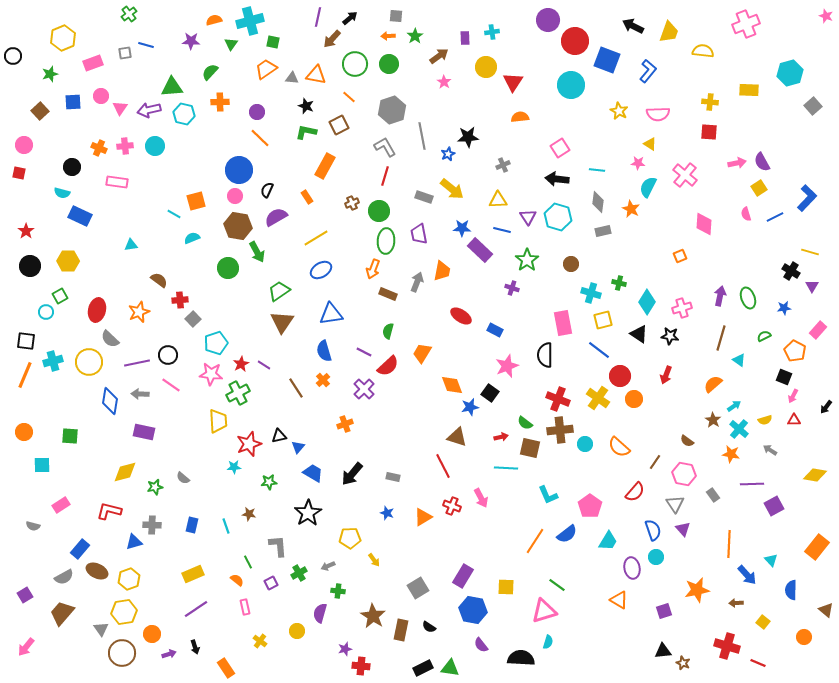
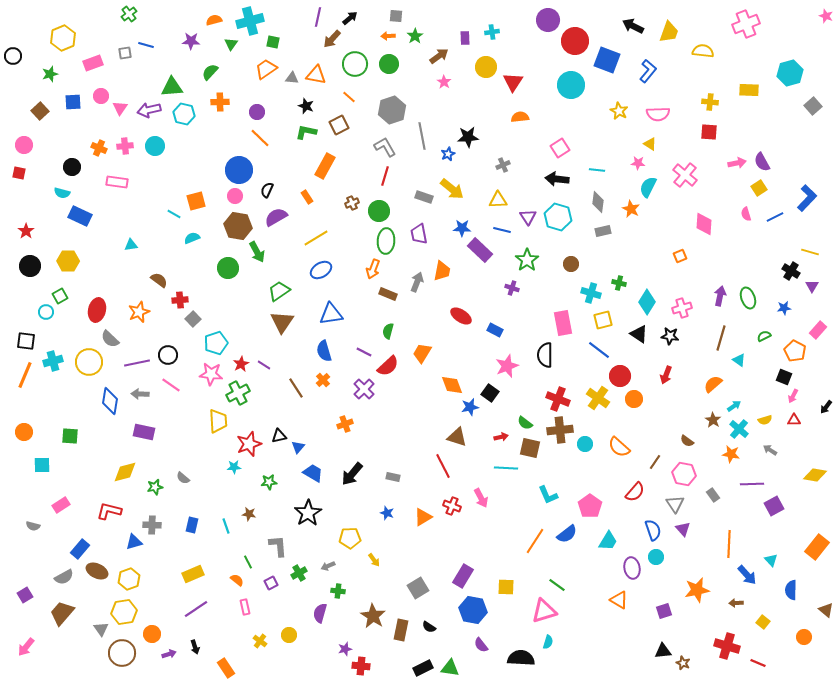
yellow circle at (297, 631): moved 8 px left, 4 px down
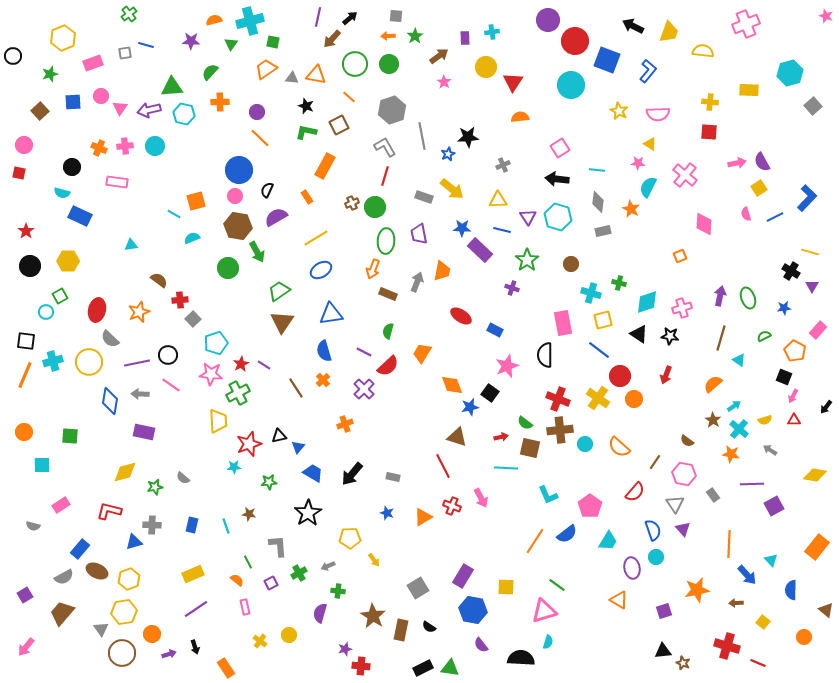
green circle at (379, 211): moved 4 px left, 4 px up
cyan diamond at (647, 302): rotated 40 degrees clockwise
